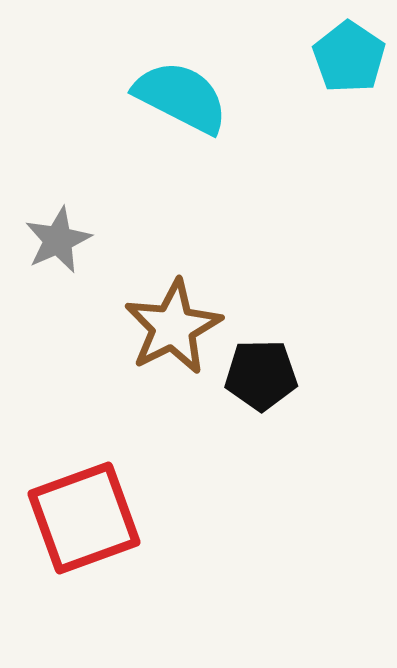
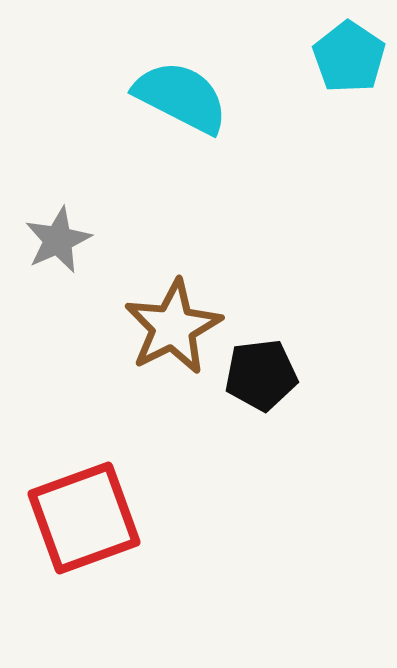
black pentagon: rotated 6 degrees counterclockwise
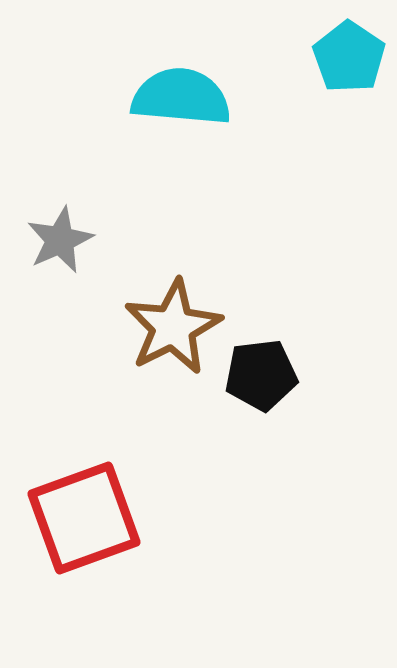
cyan semicircle: rotated 22 degrees counterclockwise
gray star: moved 2 px right
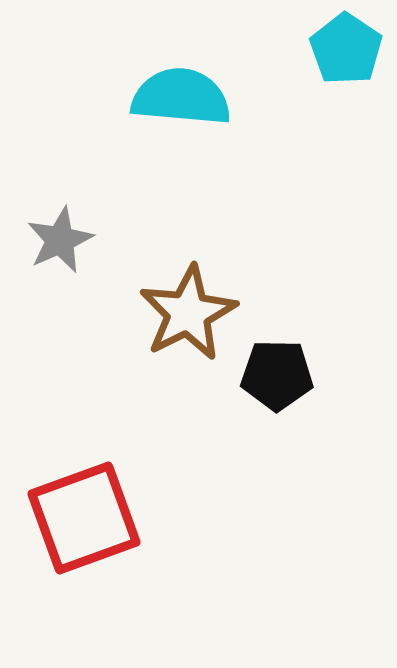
cyan pentagon: moved 3 px left, 8 px up
brown star: moved 15 px right, 14 px up
black pentagon: moved 16 px right; rotated 8 degrees clockwise
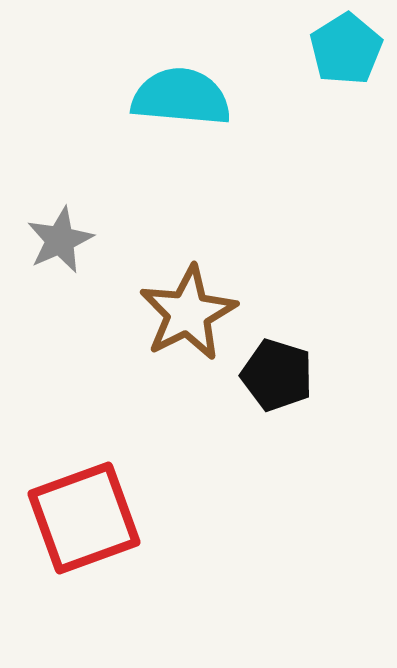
cyan pentagon: rotated 6 degrees clockwise
black pentagon: rotated 16 degrees clockwise
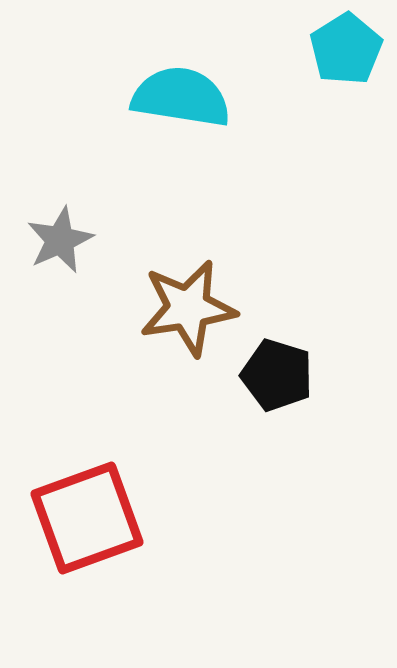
cyan semicircle: rotated 4 degrees clockwise
brown star: moved 5 px up; rotated 18 degrees clockwise
red square: moved 3 px right
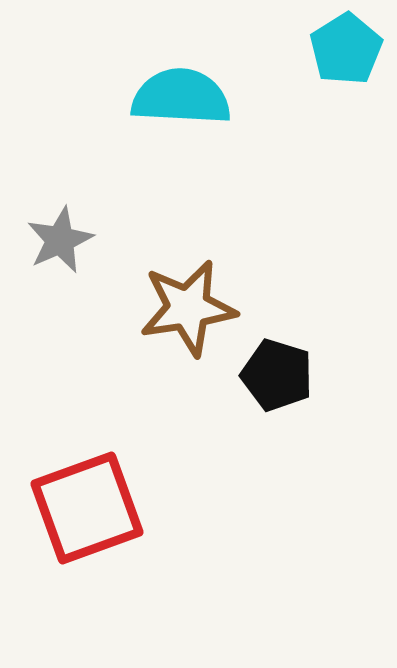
cyan semicircle: rotated 6 degrees counterclockwise
red square: moved 10 px up
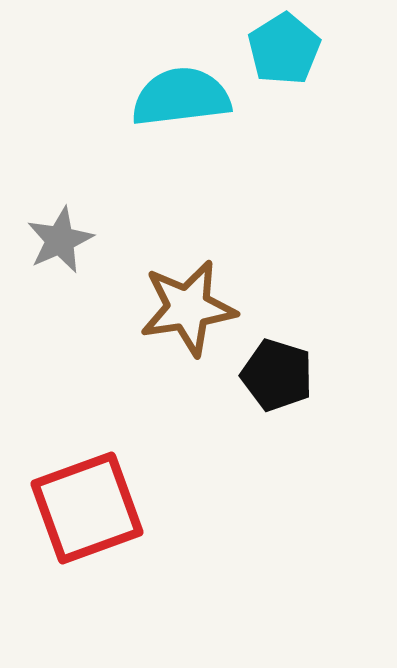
cyan pentagon: moved 62 px left
cyan semicircle: rotated 10 degrees counterclockwise
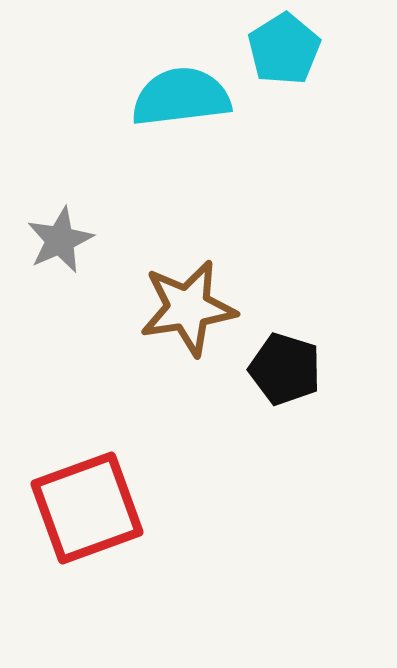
black pentagon: moved 8 px right, 6 px up
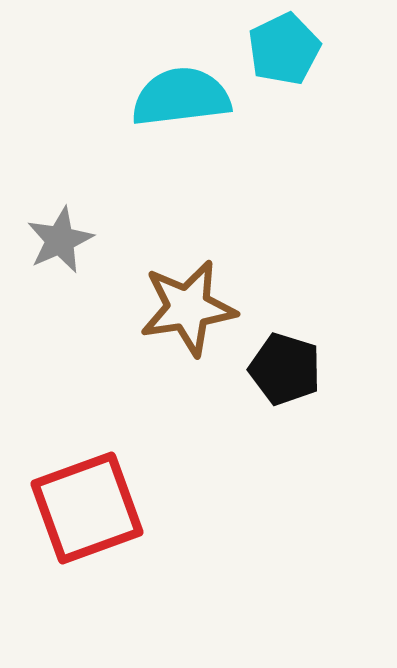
cyan pentagon: rotated 6 degrees clockwise
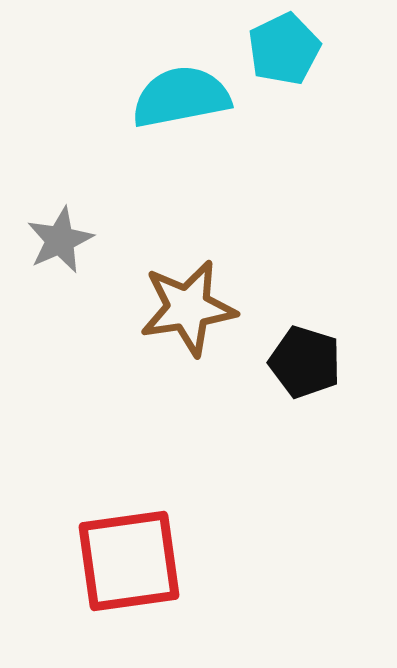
cyan semicircle: rotated 4 degrees counterclockwise
black pentagon: moved 20 px right, 7 px up
red square: moved 42 px right, 53 px down; rotated 12 degrees clockwise
